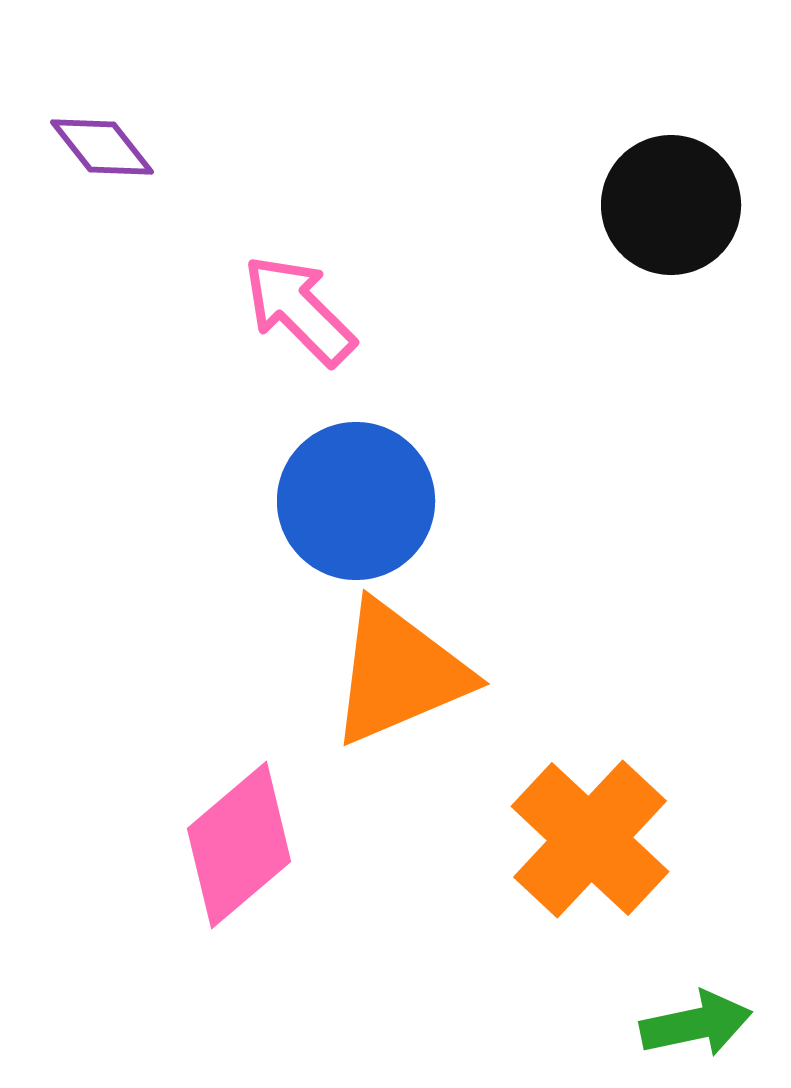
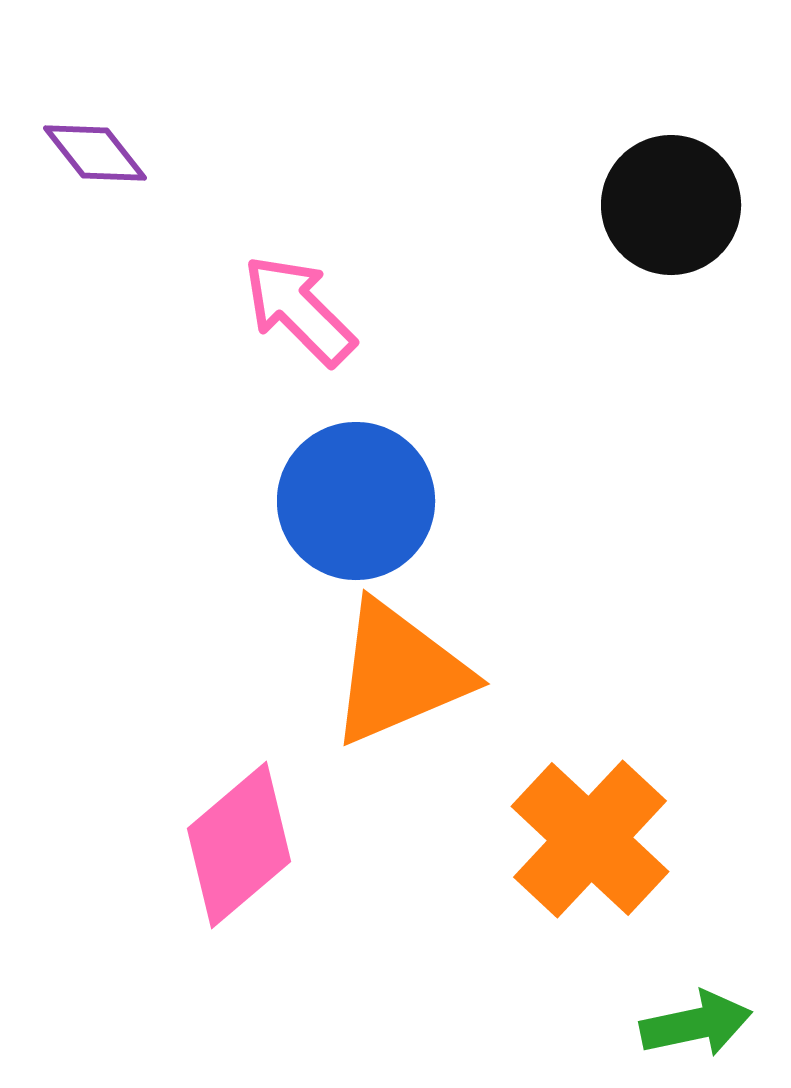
purple diamond: moved 7 px left, 6 px down
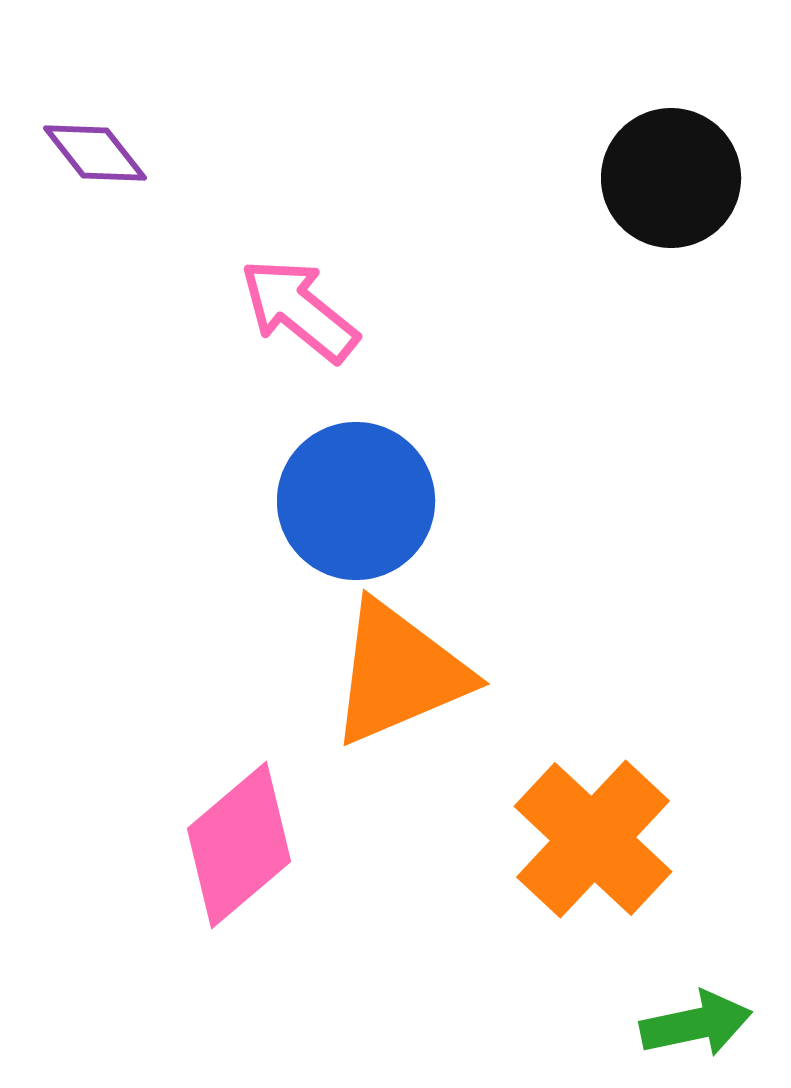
black circle: moved 27 px up
pink arrow: rotated 6 degrees counterclockwise
orange cross: moved 3 px right
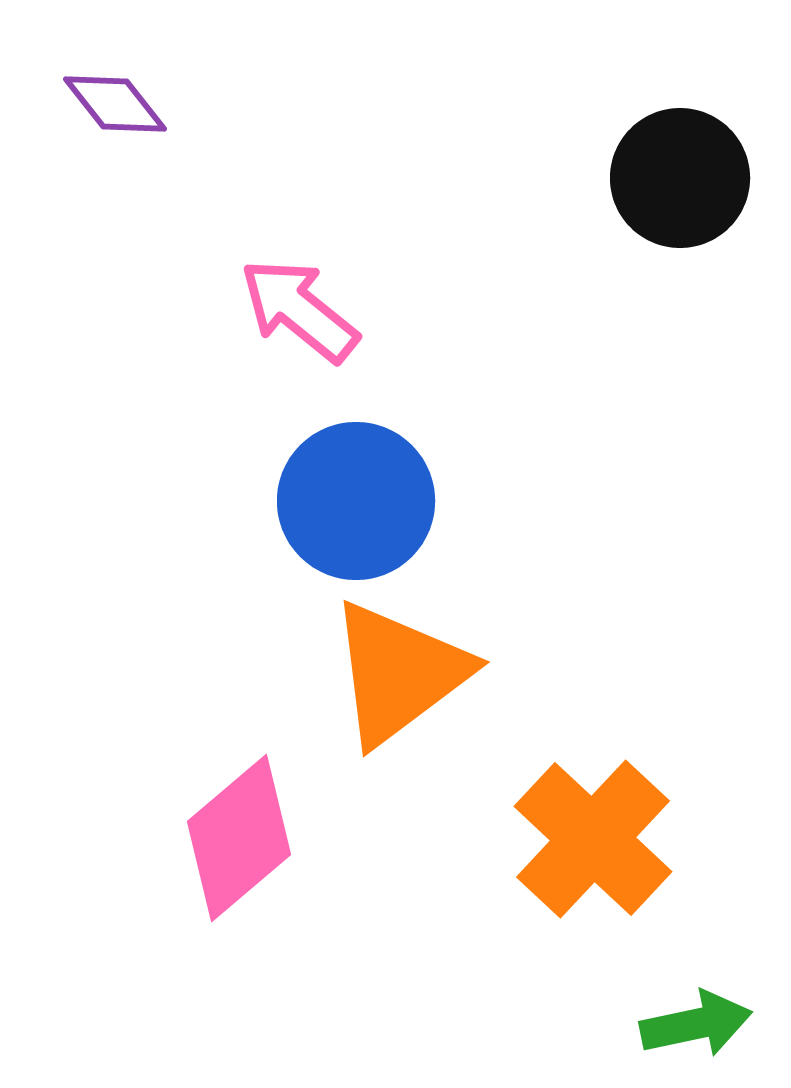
purple diamond: moved 20 px right, 49 px up
black circle: moved 9 px right
orange triangle: rotated 14 degrees counterclockwise
pink diamond: moved 7 px up
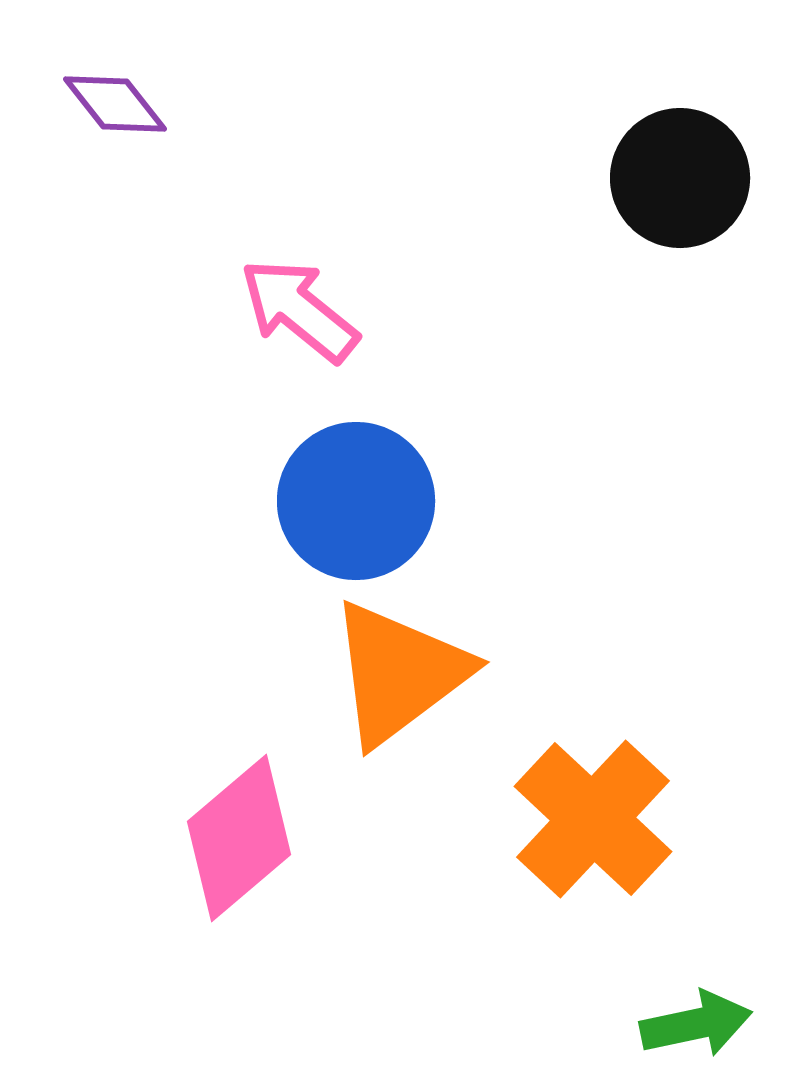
orange cross: moved 20 px up
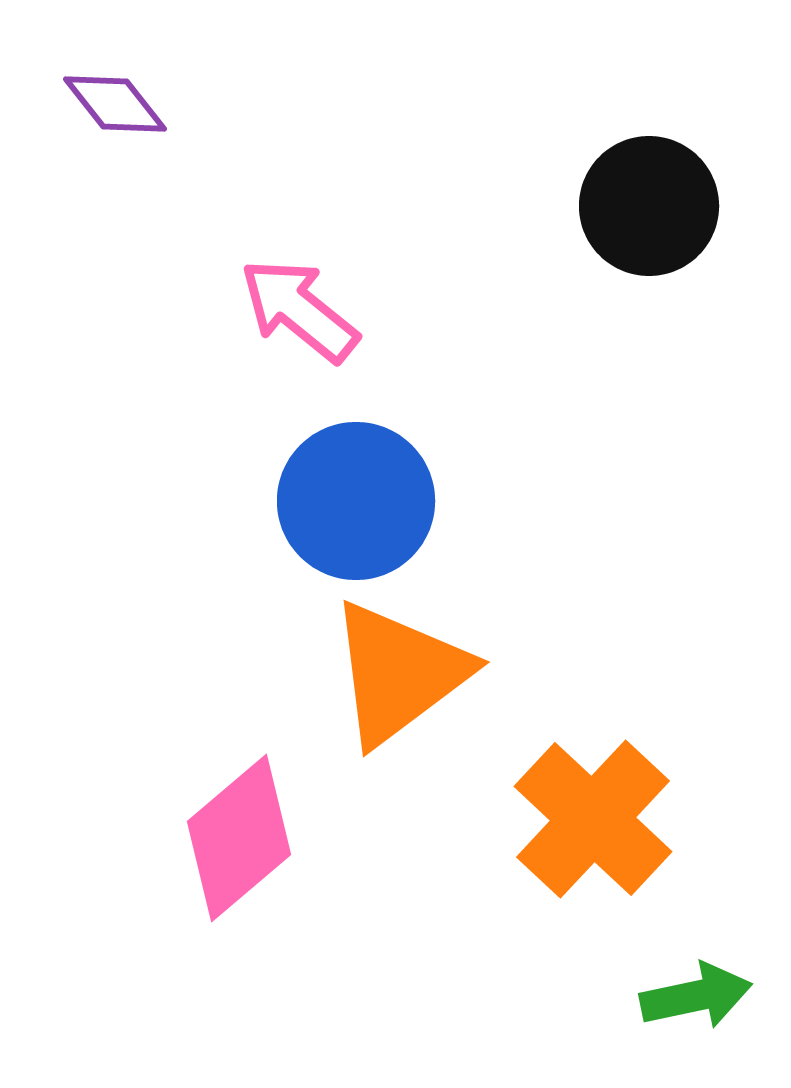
black circle: moved 31 px left, 28 px down
green arrow: moved 28 px up
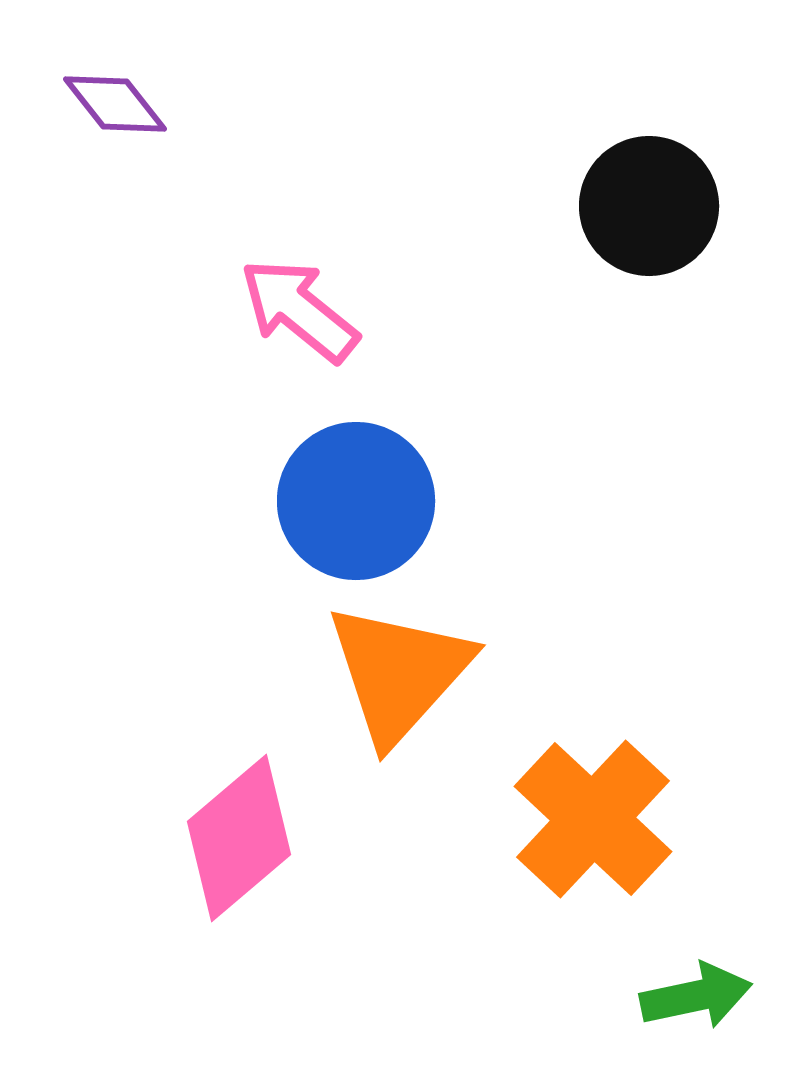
orange triangle: rotated 11 degrees counterclockwise
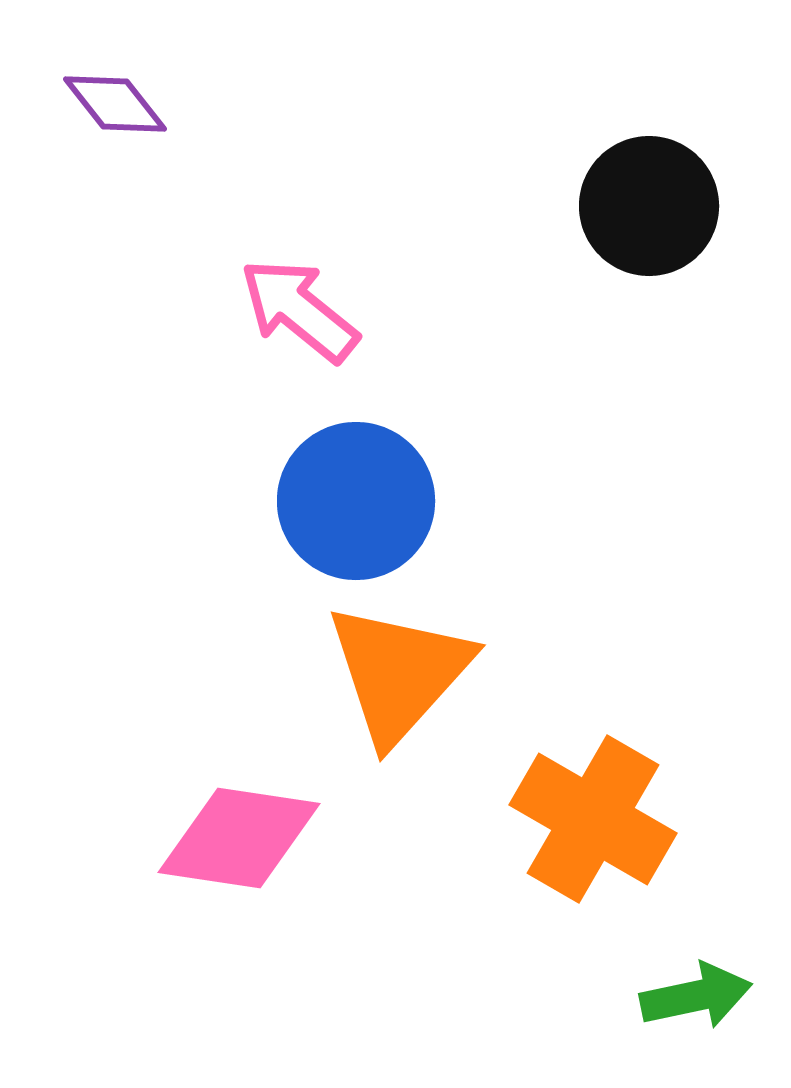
orange cross: rotated 13 degrees counterclockwise
pink diamond: rotated 49 degrees clockwise
